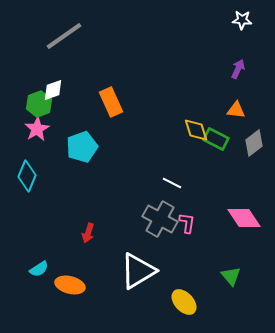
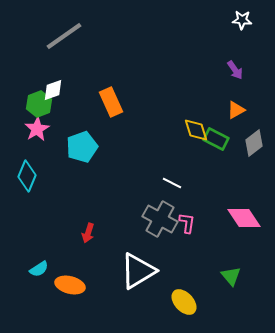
purple arrow: moved 3 px left, 1 px down; rotated 120 degrees clockwise
orange triangle: rotated 36 degrees counterclockwise
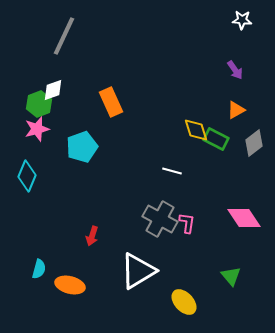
gray line: rotated 30 degrees counterclockwise
pink star: rotated 15 degrees clockwise
white line: moved 12 px up; rotated 12 degrees counterclockwise
red arrow: moved 4 px right, 3 px down
cyan semicircle: rotated 42 degrees counterclockwise
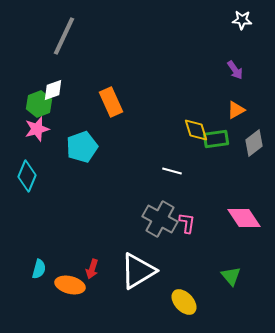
green rectangle: rotated 35 degrees counterclockwise
red arrow: moved 33 px down
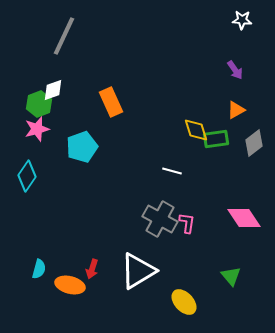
cyan diamond: rotated 12 degrees clockwise
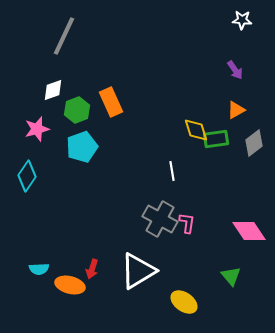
green hexagon: moved 38 px right, 6 px down
white line: rotated 66 degrees clockwise
pink diamond: moved 5 px right, 13 px down
cyan semicircle: rotated 72 degrees clockwise
yellow ellipse: rotated 12 degrees counterclockwise
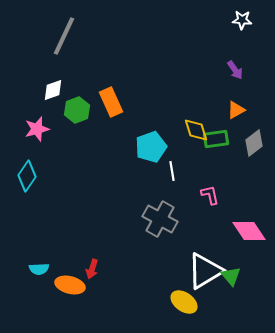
cyan pentagon: moved 69 px right
pink L-shape: moved 23 px right, 28 px up; rotated 20 degrees counterclockwise
white triangle: moved 67 px right
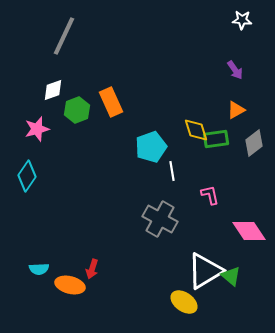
green triangle: rotated 10 degrees counterclockwise
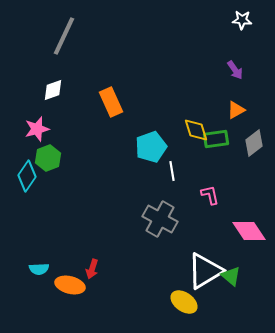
green hexagon: moved 29 px left, 48 px down
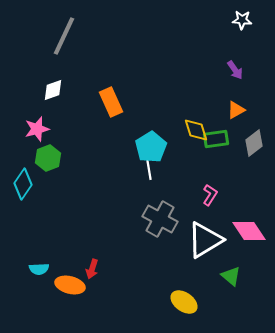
cyan pentagon: rotated 12 degrees counterclockwise
white line: moved 23 px left, 1 px up
cyan diamond: moved 4 px left, 8 px down
pink L-shape: rotated 45 degrees clockwise
white triangle: moved 31 px up
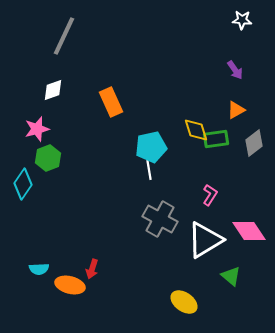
cyan pentagon: rotated 20 degrees clockwise
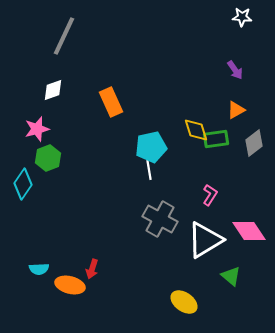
white star: moved 3 px up
